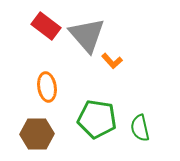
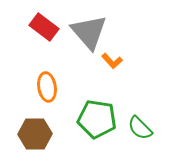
red rectangle: moved 2 px left, 1 px down
gray triangle: moved 2 px right, 3 px up
green semicircle: rotated 32 degrees counterclockwise
brown hexagon: moved 2 px left
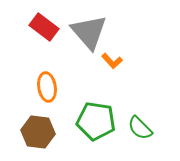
green pentagon: moved 1 px left, 2 px down
brown hexagon: moved 3 px right, 2 px up; rotated 8 degrees clockwise
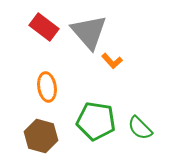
brown hexagon: moved 3 px right, 4 px down; rotated 8 degrees clockwise
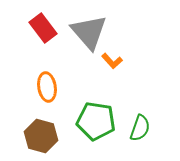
red rectangle: moved 1 px left, 1 px down; rotated 16 degrees clockwise
green semicircle: rotated 116 degrees counterclockwise
